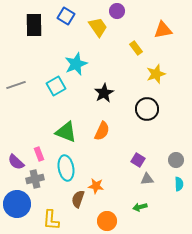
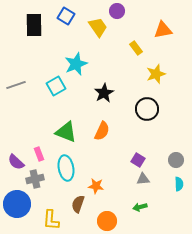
gray triangle: moved 4 px left
brown semicircle: moved 5 px down
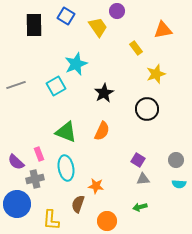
cyan semicircle: rotated 96 degrees clockwise
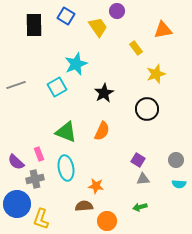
cyan square: moved 1 px right, 1 px down
brown semicircle: moved 6 px right, 2 px down; rotated 66 degrees clockwise
yellow L-shape: moved 10 px left, 1 px up; rotated 15 degrees clockwise
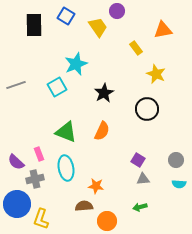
yellow star: rotated 30 degrees counterclockwise
